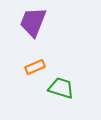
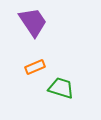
purple trapezoid: rotated 124 degrees clockwise
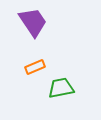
green trapezoid: rotated 28 degrees counterclockwise
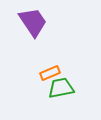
orange rectangle: moved 15 px right, 6 px down
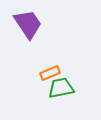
purple trapezoid: moved 5 px left, 2 px down
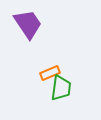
green trapezoid: rotated 108 degrees clockwise
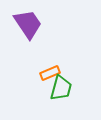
green trapezoid: rotated 8 degrees clockwise
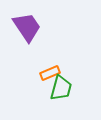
purple trapezoid: moved 1 px left, 3 px down
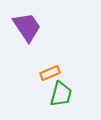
green trapezoid: moved 6 px down
